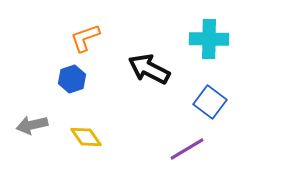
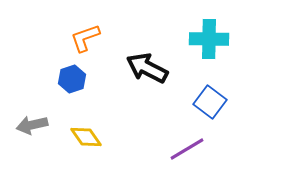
black arrow: moved 2 px left, 1 px up
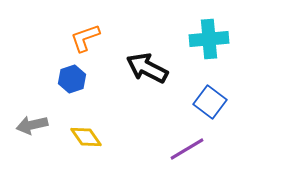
cyan cross: rotated 6 degrees counterclockwise
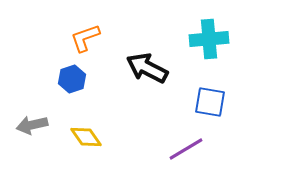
blue square: rotated 28 degrees counterclockwise
purple line: moved 1 px left
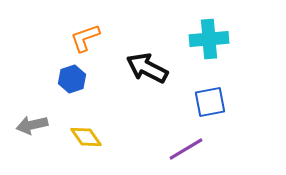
blue square: rotated 20 degrees counterclockwise
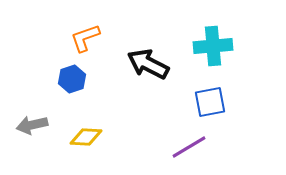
cyan cross: moved 4 px right, 7 px down
black arrow: moved 1 px right, 4 px up
yellow diamond: rotated 52 degrees counterclockwise
purple line: moved 3 px right, 2 px up
